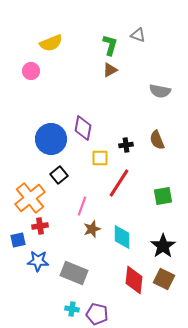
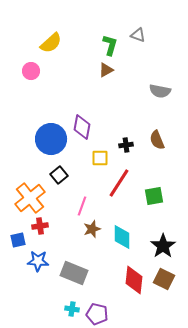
yellow semicircle: rotated 20 degrees counterclockwise
brown triangle: moved 4 px left
purple diamond: moved 1 px left, 1 px up
green square: moved 9 px left
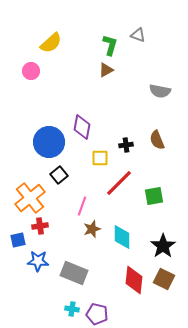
blue circle: moved 2 px left, 3 px down
red line: rotated 12 degrees clockwise
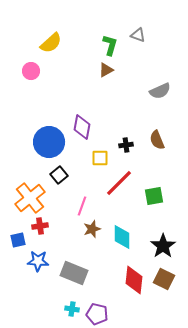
gray semicircle: rotated 35 degrees counterclockwise
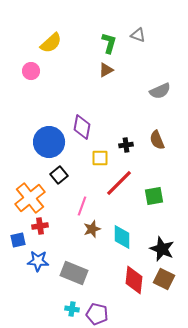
green L-shape: moved 1 px left, 2 px up
black star: moved 1 px left, 3 px down; rotated 15 degrees counterclockwise
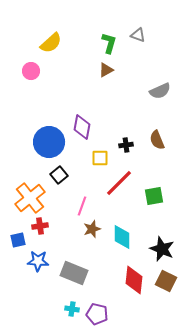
brown square: moved 2 px right, 2 px down
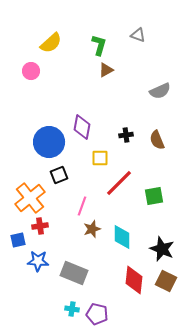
green L-shape: moved 10 px left, 2 px down
black cross: moved 10 px up
black square: rotated 18 degrees clockwise
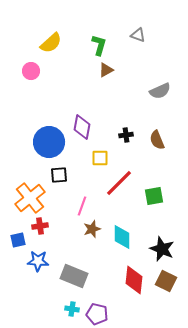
black square: rotated 18 degrees clockwise
gray rectangle: moved 3 px down
